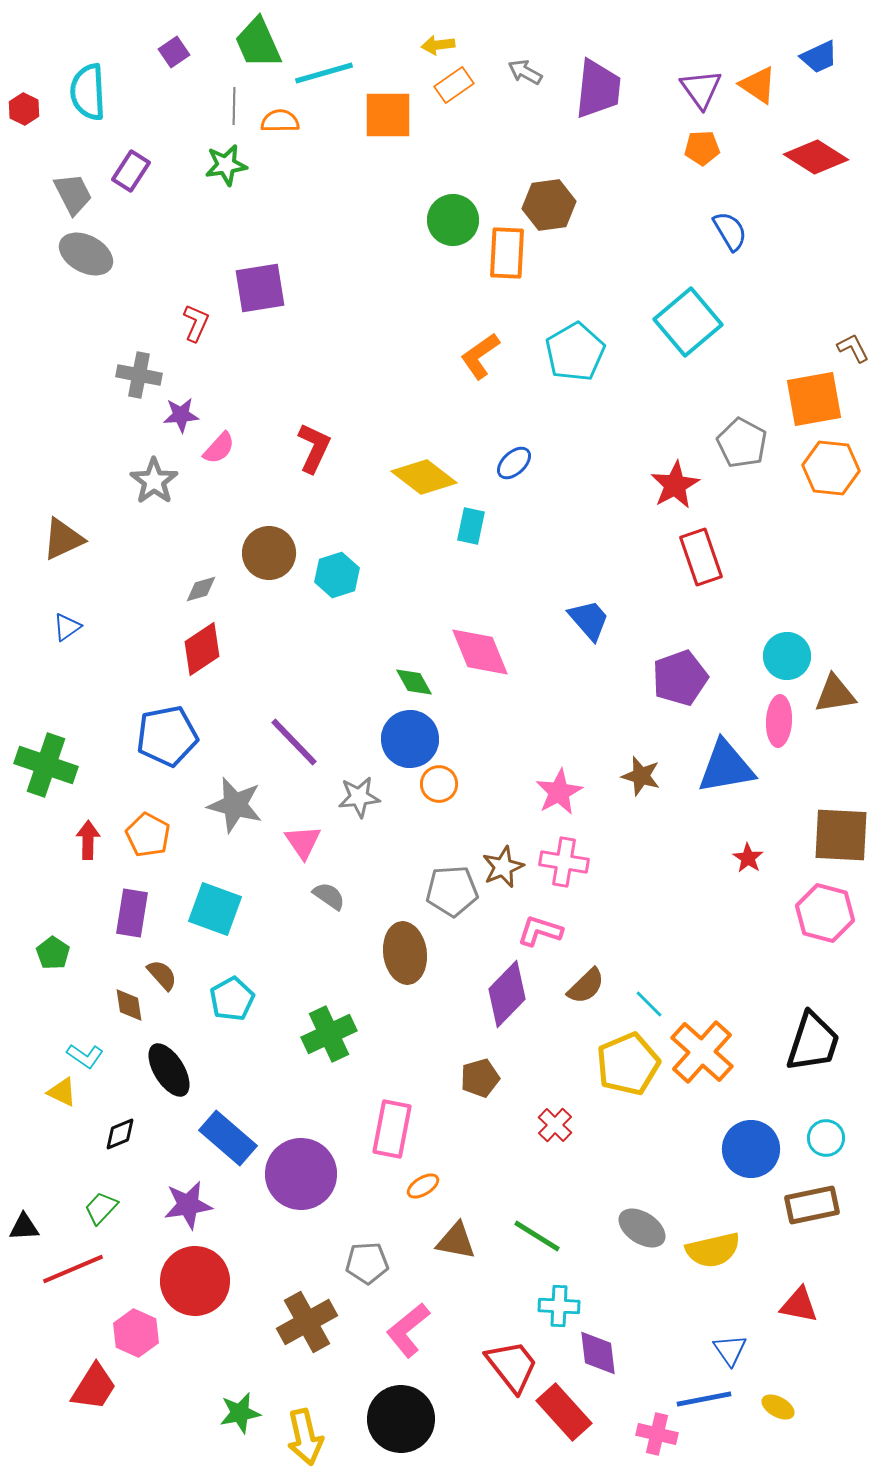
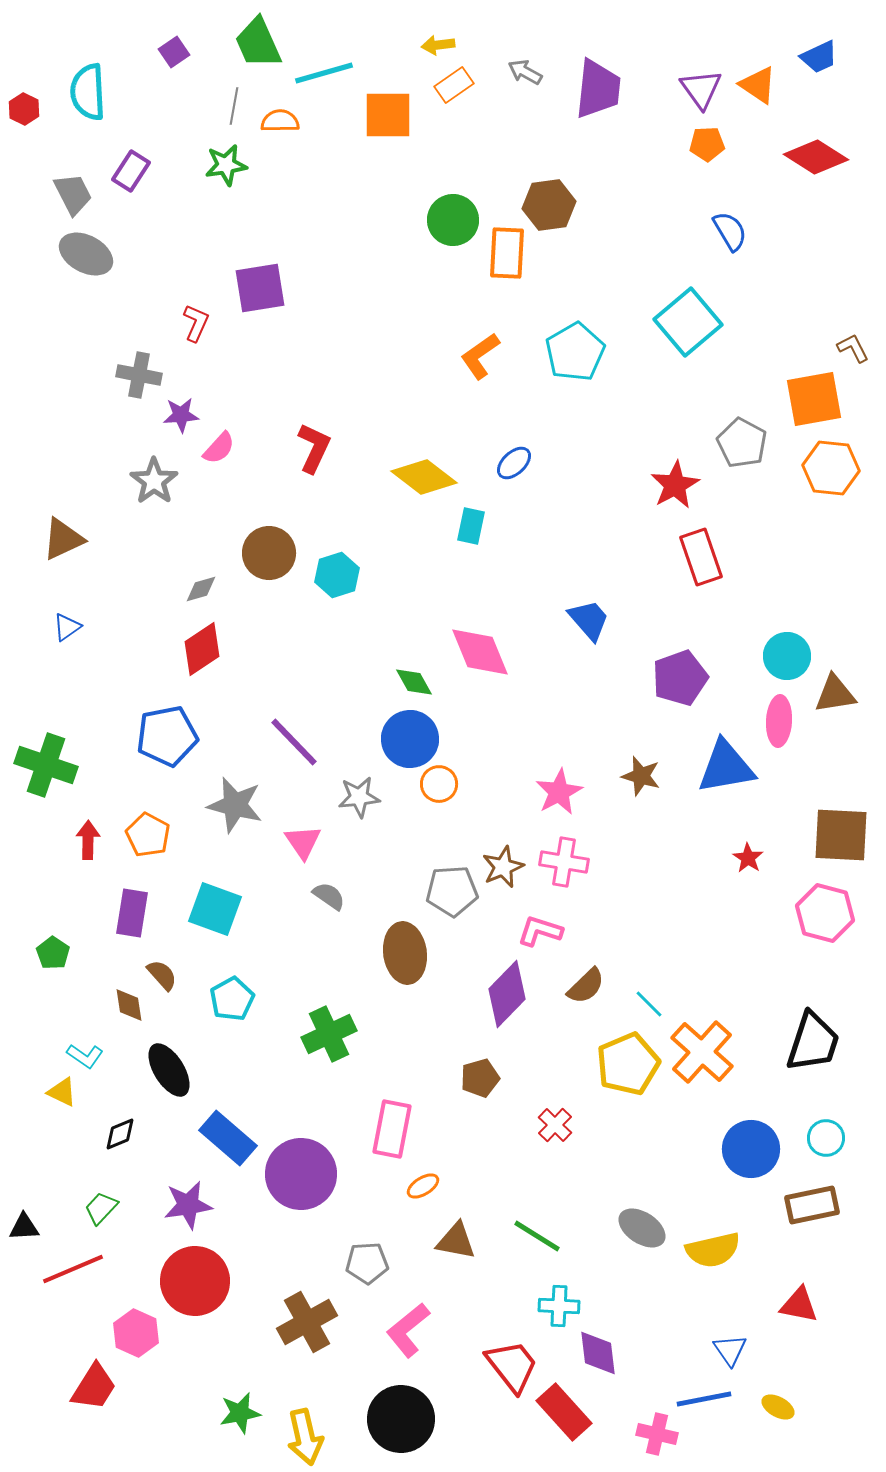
gray line at (234, 106): rotated 9 degrees clockwise
orange pentagon at (702, 148): moved 5 px right, 4 px up
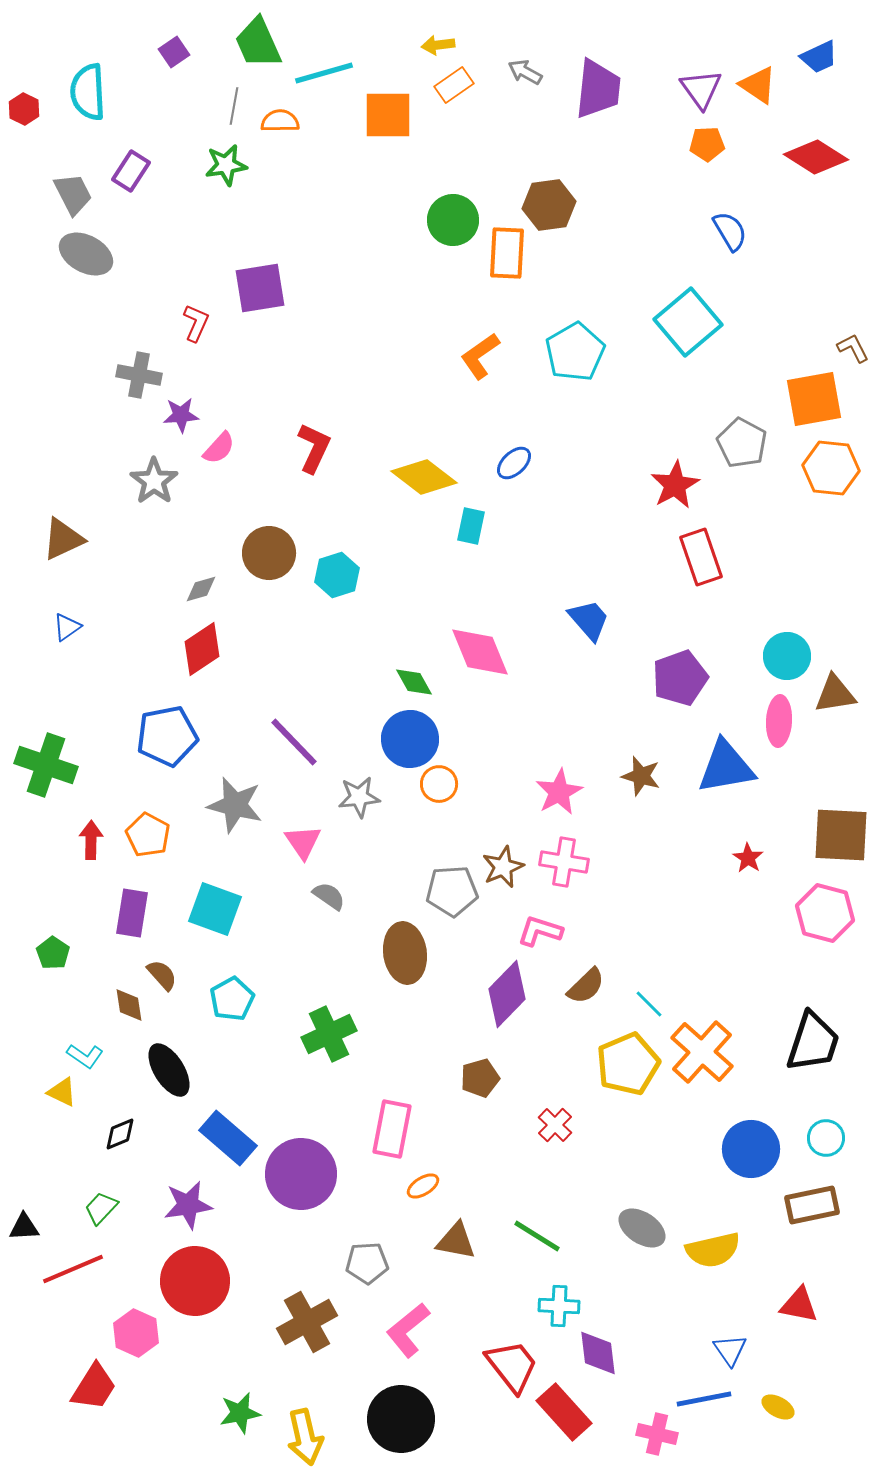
red arrow at (88, 840): moved 3 px right
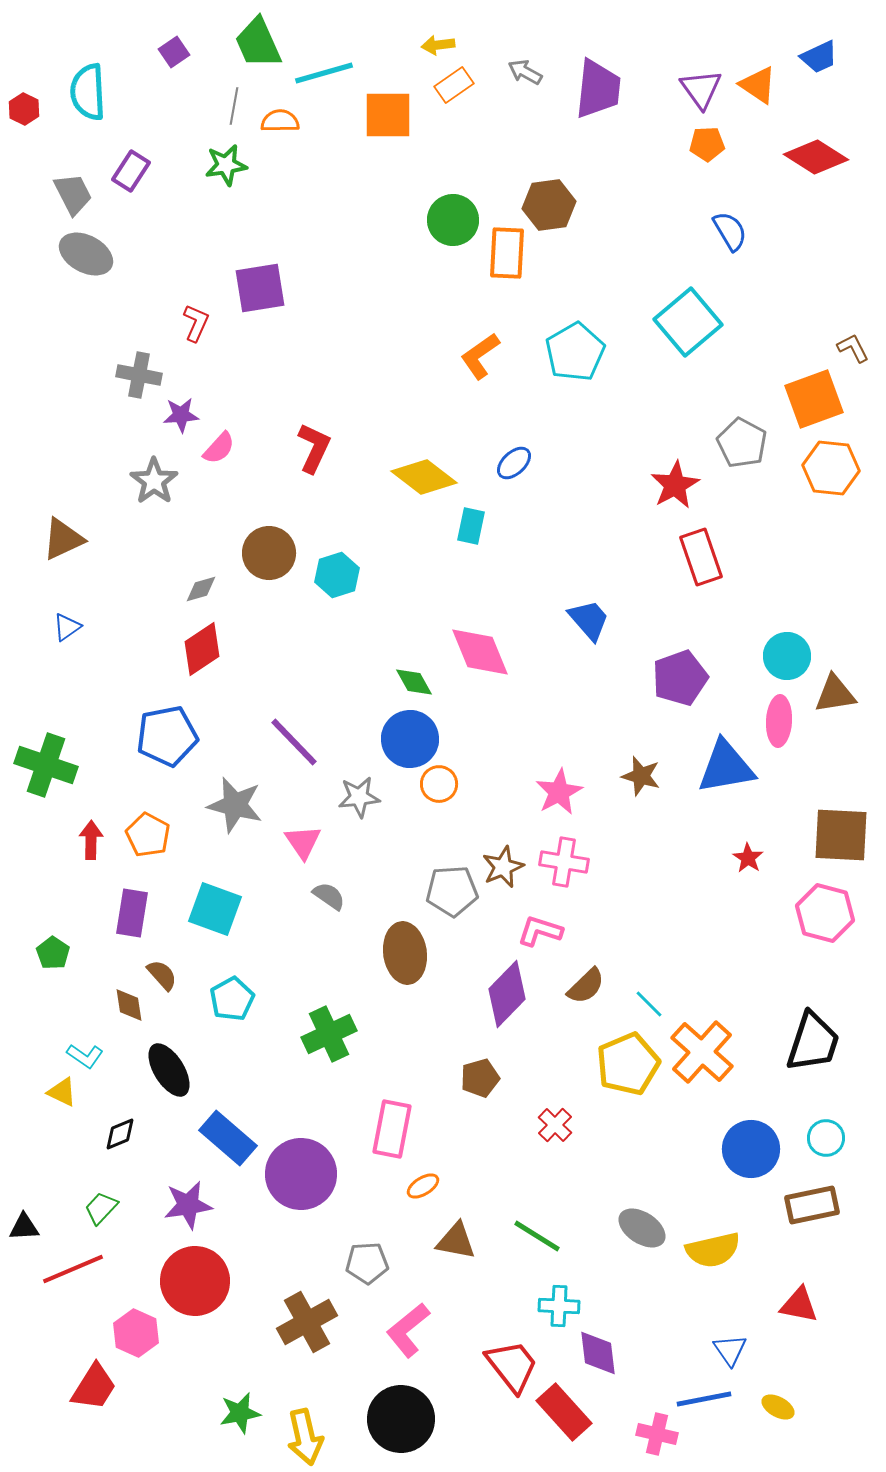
orange square at (814, 399): rotated 10 degrees counterclockwise
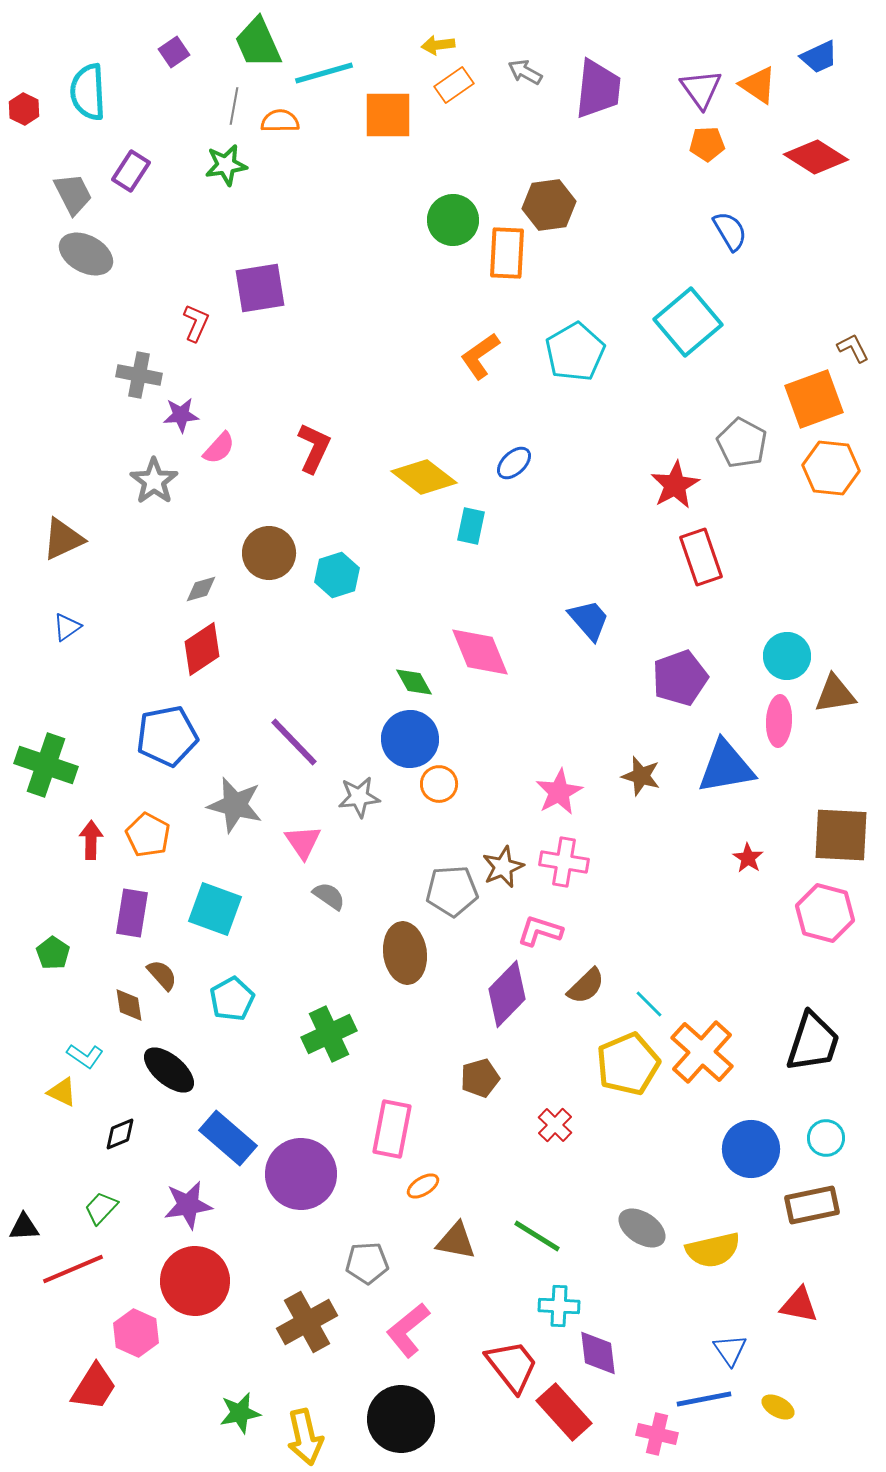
black ellipse at (169, 1070): rotated 18 degrees counterclockwise
